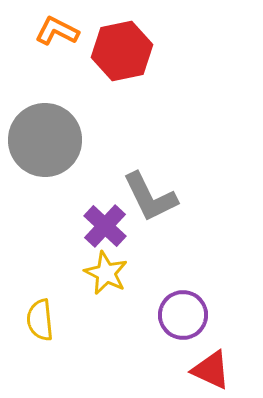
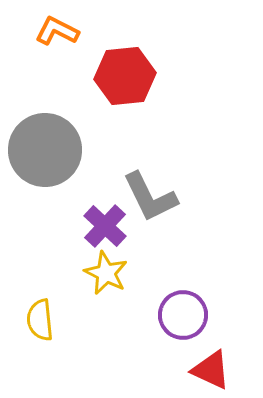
red hexagon: moved 3 px right, 25 px down; rotated 6 degrees clockwise
gray circle: moved 10 px down
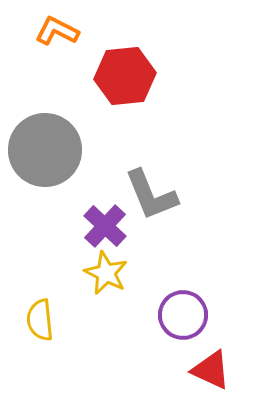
gray L-shape: moved 1 px right, 2 px up; rotated 4 degrees clockwise
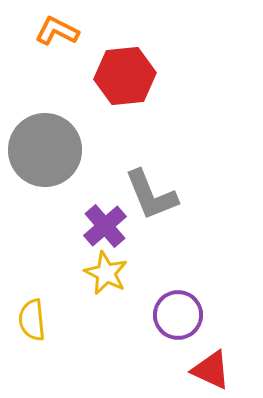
purple cross: rotated 6 degrees clockwise
purple circle: moved 5 px left
yellow semicircle: moved 8 px left
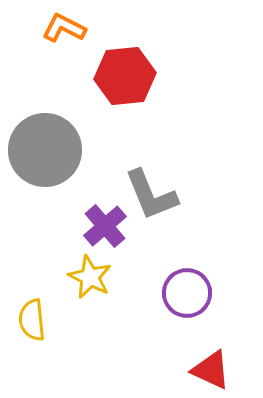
orange L-shape: moved 7 px right, 3 px up
yellow star: moved 16 px left, 4 px down
purple circle: moved 9 px right, 22 px up
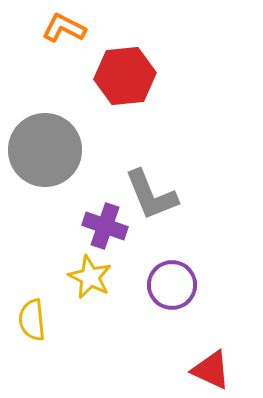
purple cross: rotated 30 degrees counterclockwise
purple circle: moved 15 px left, 8 px up
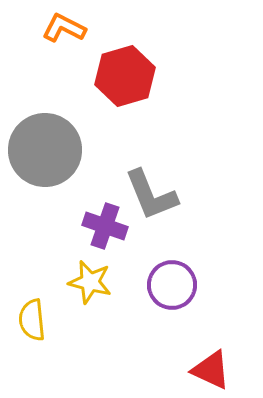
red hexagon: rotated 10 degrees counterclockwise
yellow star: moved 5 px down; rotated 12 degrees counterclockwise
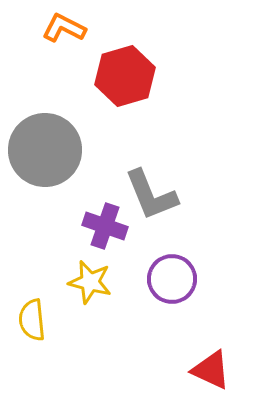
purple circle: moved 6 px up
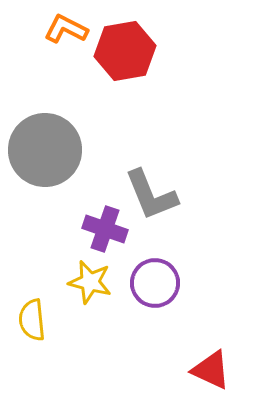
orange L-shape: moved 2 px right, 1 px down
red hexagon: moved 25 px up; rotated 6 degrees clockwise
purple cross: moved 3 px down
purple circle: moved 17 px left, 4 px down
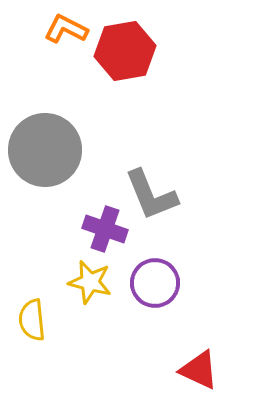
red triangle: moved 12 px left
